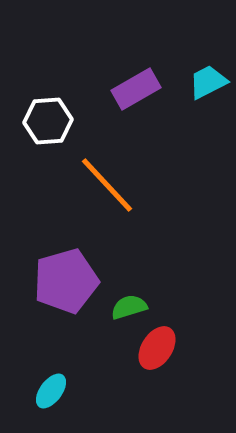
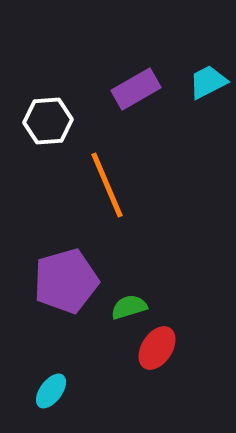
orange line: rotated 20 degrees clockwise
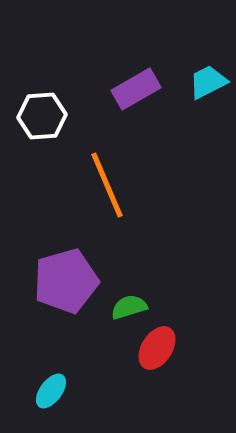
white hexagon: moved 6 px left, 5 px up
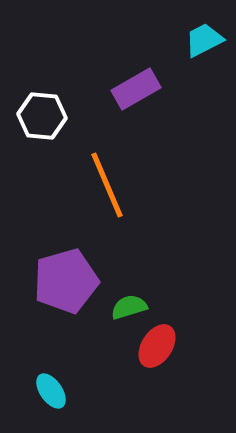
cyan trapezoid: moved 4 px left, 42 px up
white hexagon: rotated 9 degrees clockwise
red ellipse: moved 2 px up
cyan ellipse: rotated 72 degrees counterclockwise
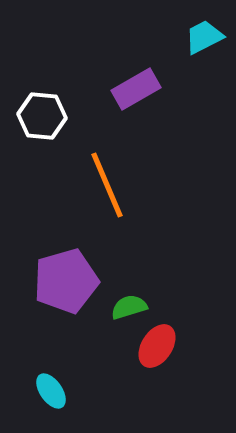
cyan trapezoid: moved 3 px up
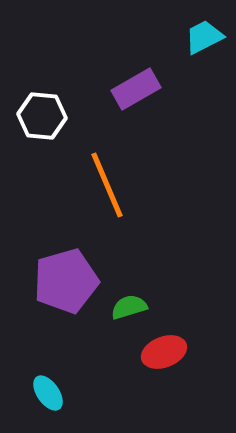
red ellipse: moved 7 px right, 6 px down; rotated 36 degrees clockwise
cyan ellipse: moved 3 px left, 2 px down
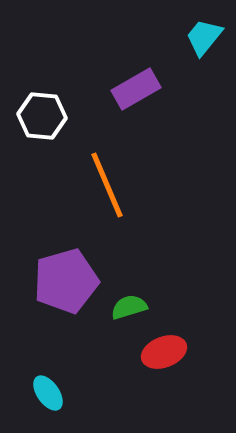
cyan trapezoid: rotated 24 degrees counterclockwise
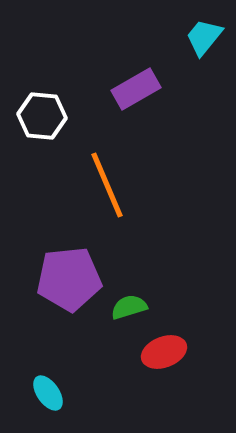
purple pentagon: moved 3 px right, 2 px up; rotated 10 degrees clockwise
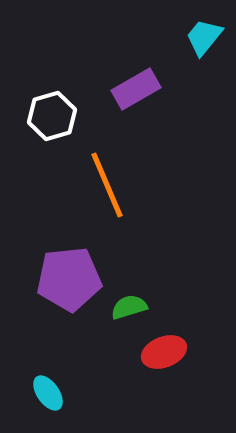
white hexagon: moved 10 px right; rotated 21 degrees counterclockwise
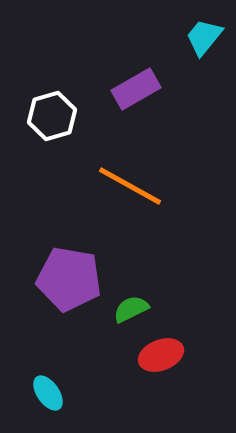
orange line: moved 23 px right, 1 px down; rotated 38 degrees counterclockwise
purple pentagon: rotated 16 degrees clockwise
green semicircle: moved 2 px right, 2 px down; rotated 9 degrees counterclockwise
red ellipse: moved 3 px left, 3 px down
